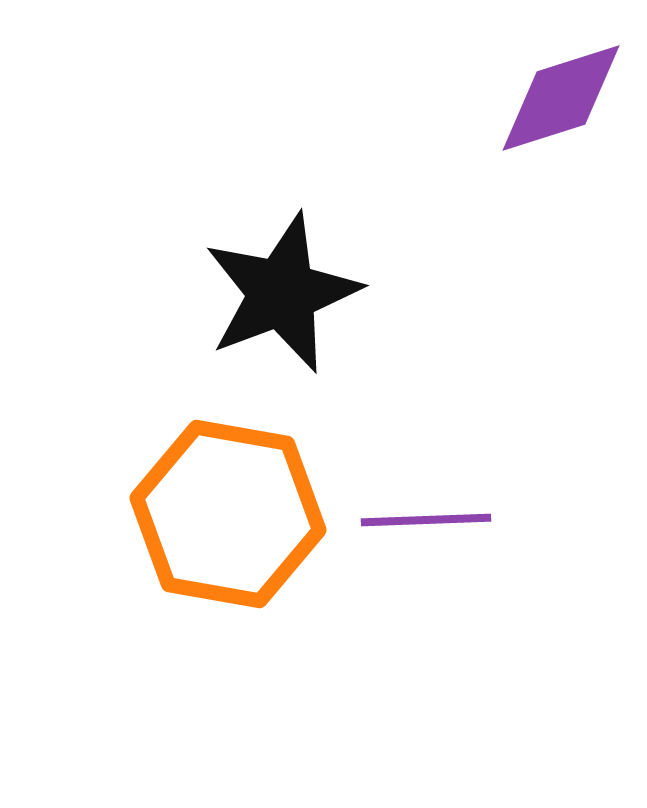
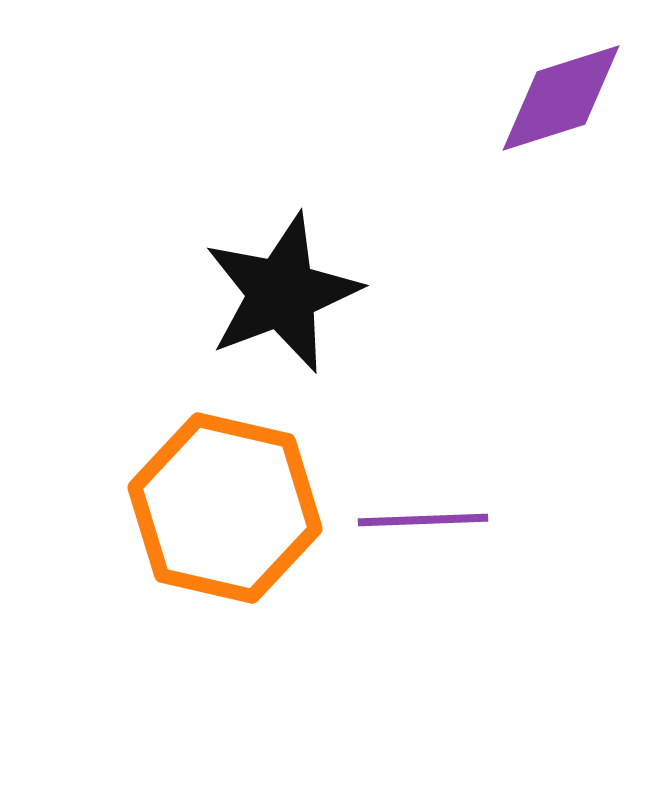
orange hexagon: moved 3 px left, 6 px up; rotated 3 degrees clockwise
purple line: moved 3 px left
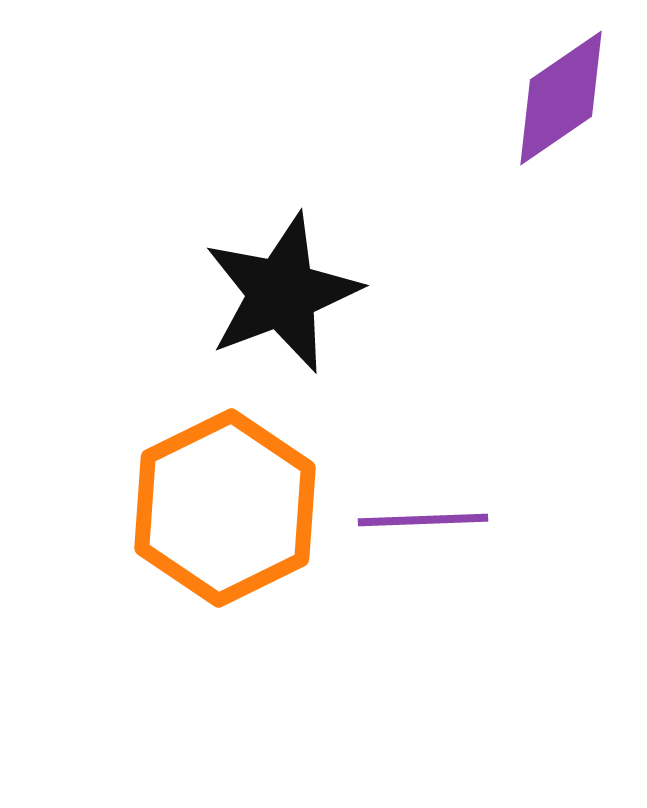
purple diamond: rotated 17 degrees counterclockwise
orange hexagon: rotated 21 degrees clockwise
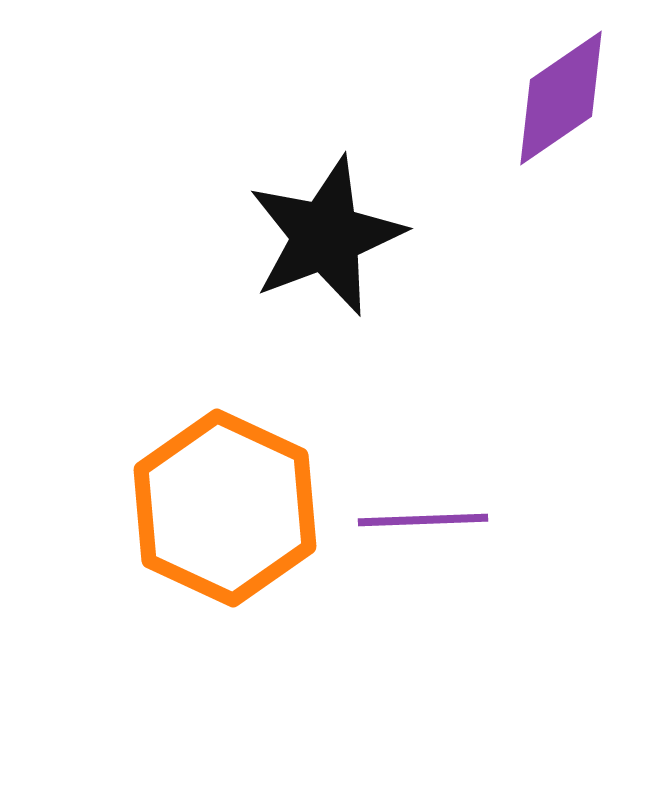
black star: moved 44 px right, 57 px up
orange hexagon: rotated 9 degrees counterclockwise
